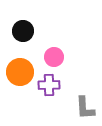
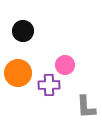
pink circle: moved 11 px right, 8 px down
orange circle: moved 2 px left, 1 px down
gray L-shape: moved 1 px right, 1 px up
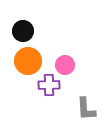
orange circle: moved 10 px right, 12 px up
gray L-shape: moved 2 px down
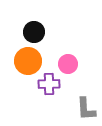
black circle: moved 11 px right, 1 px down
pink circle: moved 3 px right, 1 px up
purple cross: moved 1 px up
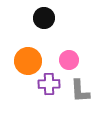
black circle: moved 10 px right, 14 px up
pink circle: moved 1 px right, 4 px up
gray L-shape: moved 6 px left, 18 px up
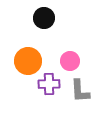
pink circle: moved 1 px right, 1 px down
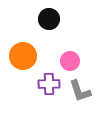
black circle: moved 5 px right, 1 px down
orange circle: moved 5 px left, 5 px up
gray L-shape: rotated 15 degrees counterclockwise
